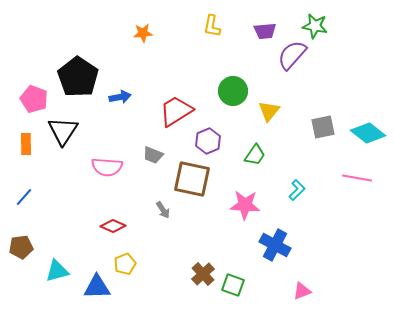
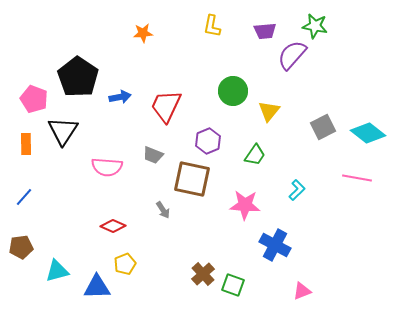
red trapezoid: moved 10 px left, 5 px up; rotated 33 degrees counterclockwise
gray square: rotated 15 degrees counterclockwise
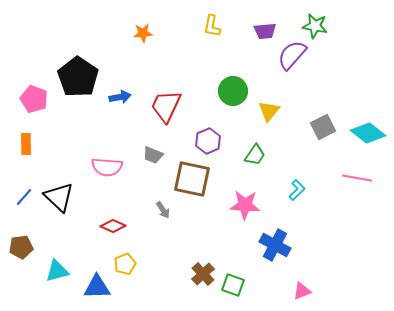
black triangle: moved 4 px left, 66 px down; rotated 20 degrees counterclockwise
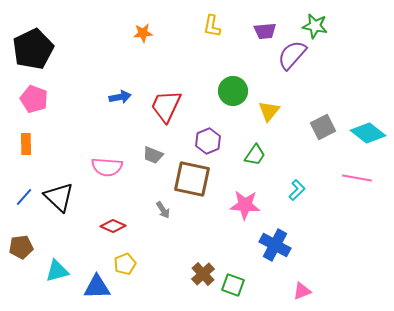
black pentagon: moved 45 px left, 28 px up; rotated 12 degrees clockwise
